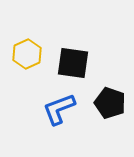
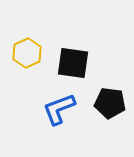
yellow hexagon: moved 1 px up
black pentagon: rotated 12 degrees counterclockwise
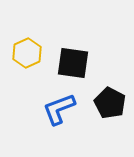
black pentagon: rotated 20 degrees clockwise
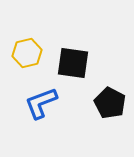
yellow hexagon: rotated 12 degrees clockwise
blue L-shape: moved 18 px left, 6 px up
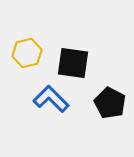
blue L-shape: moved 10 px right, 4 px up; rotated 66 degrees clockwise
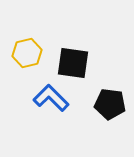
blue L-shape: moved 1 px up
black pentagon: moved 1 px down; rotated 20 degrees counterclockwise
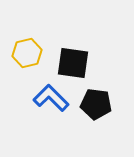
black pentagon: moved 14 px left
